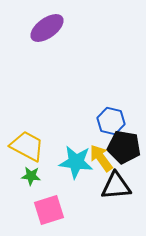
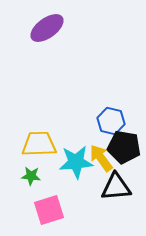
yellow trapezoid: moved 12 px right, 2 px up; rotated 30 degrees counterclockwise
cyan star: rotated 12 degrees counterclockwise
black triangle: moved 1 px down
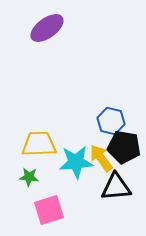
green star: moved 2 px left, 1 px down
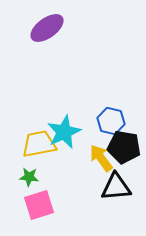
yellow trapezoid: rotated 9 degrees counterclockwise
cyan star: moved 12 px left, 30 px up; rotated 20 degrees counterclockwise
pink square: moved 10 px left, 5 px up
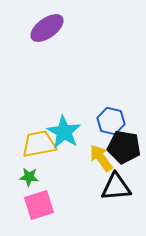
cyan star: rotated 16 degrees counterclockwise
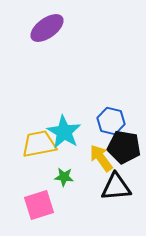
green star: moved 35 px right
